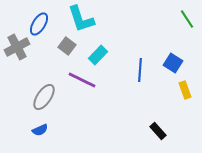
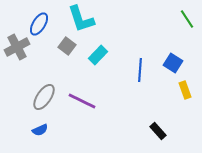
purple line: moved 21 px down
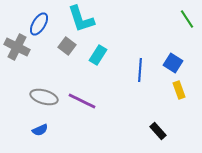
gray cross: rotated 35 degrees counterclockwise
cyan rectangle: rotated 12 degrees counterclockwise
yellow rectangle: moved 6 px left
gray ellipse: rotated 72 degrees clockwise
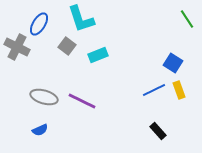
cyan rectangle: rotated 36 degrees clockwise
blue line: moved 14 px right, 20 px down; rotated 60 degrees clockwise
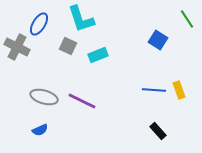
gray square: moved 1 px right; rotated 12 degrees counterclockwise
blue square: moved 15 px left, 23 px up
blue line: rotated 30 degrees clockwise
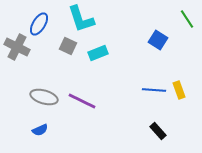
cyan rectangle: moved 2 px up
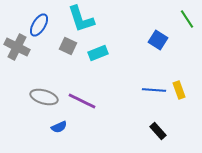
blue ellipse: moved 1 px down
blue semicircle: moved 19 px right, 3 px up
